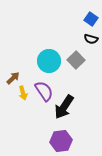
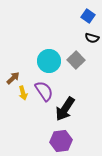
blue square: moved 3 px left, 3 px up
black semicircle: moved 1 px right, 1 px up
black arrow: moved 1 px right, 2 px down
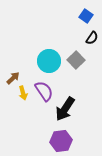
blue square: moved 2 px left
black semicircle: rotated 72 degrees counterclockwise
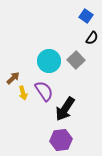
purple hexagon: moved 1 px up
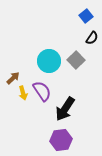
blue square: rotated 16 degrees clockwise
purple semicircle: moved 2 px left
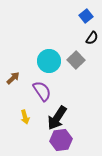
yellow arrow: moved 2 px right, 24 px down
black arrow: moved 8 px left, 9 px down
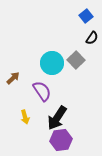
cyan circle: moved 3 px right, 2 px down
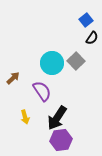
blue square: moved 4 px down
gray square: moved 1 px down
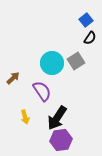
black semicircle: moved 2 px left
gray square: rotated 12 degrees clockwise
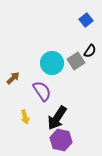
black semicircle: moved 13 px down
purple hexagon: rotated 20 degrees clockwise
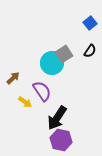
blue square: moved 4 px right, 3 px down
gray square: moved 12 px left, 7 px up
yellow arrow: moved 15 px up; rotated 40 degrees counterclockwise
